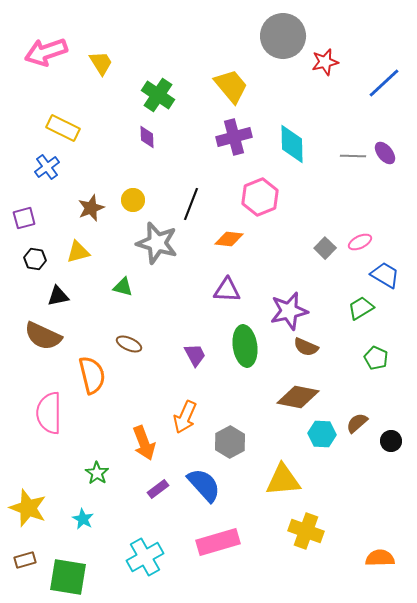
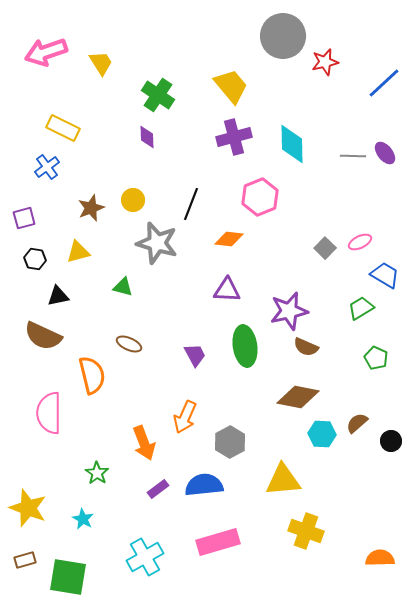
blue semicircle at (204, 485): rotated 54 degrees counterclockwise
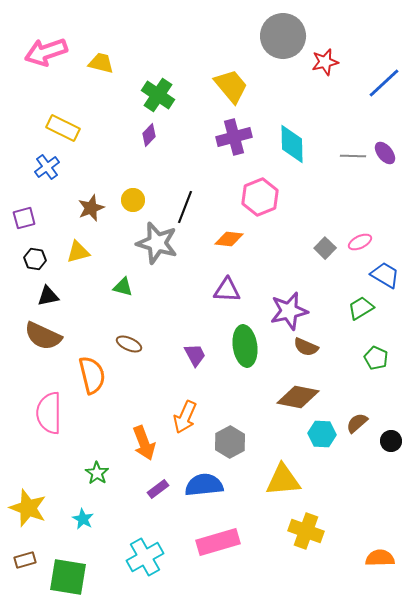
yellow trapezoid at (101, 63): rotated 44 degrees counterclockwise
purple diamond at (147, 137): moved 2 px right, 2 px up; rotated 45 degrees clockwise
black line at (191, 204): moved 6 px left, 3 px down
black triangle at (58, 296): moved 10 px left
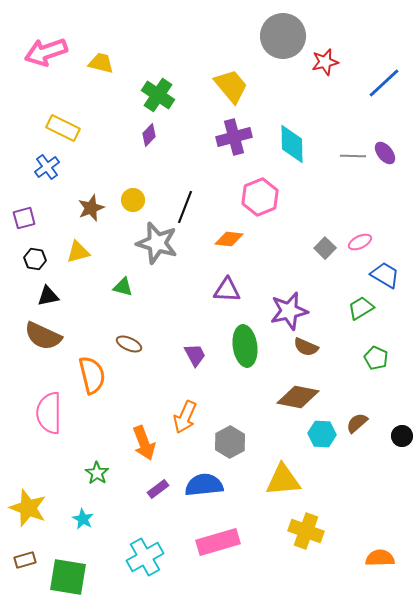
black circle at (391, 441): moved 11 px right, 5 px up
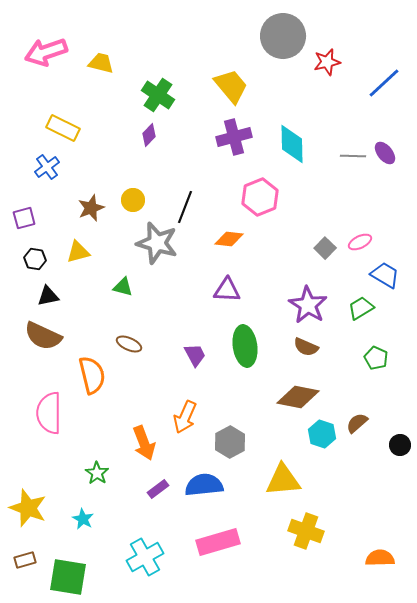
red star at (325, 62): moved 2 px right
purple star at (289, 311): moved 19 px right, 6 px up; rotated 27 degrees counterclockwise
cyan hexagon at (322, 434): rotated 16 degrees clockwise
black circle at (402, 436): moved 2 px left, 9 px down
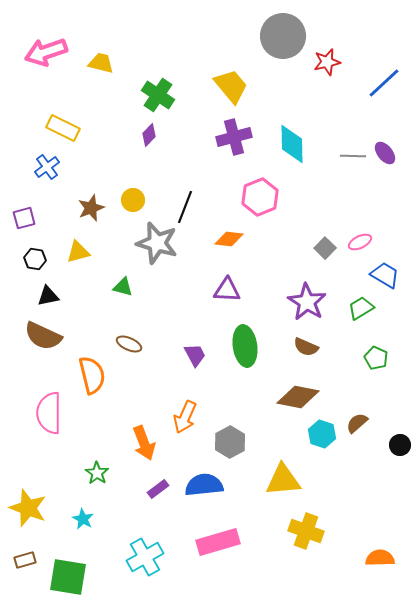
purple star at (308, 305): moved 1 px left, 3 px up
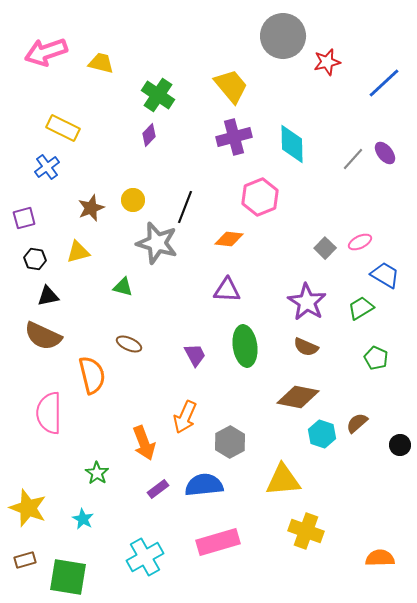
gray line at (353, 156): moved 3 px down; rotated 50 degrees counterclockwise
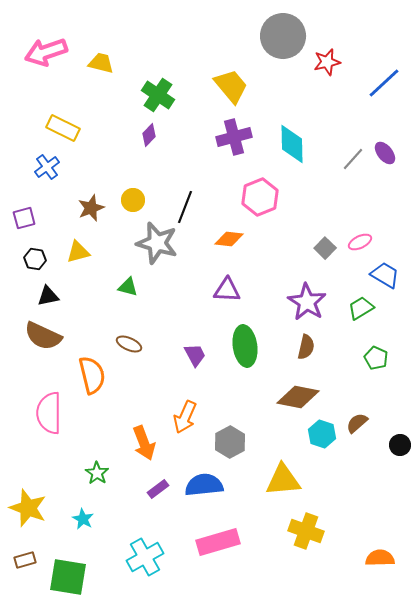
green triangle at (123, 287): moved 5 px right
brown semicircle at (306, 347): rotated 100 degrees counterclockwise
